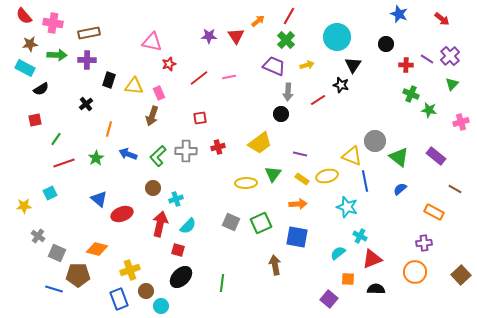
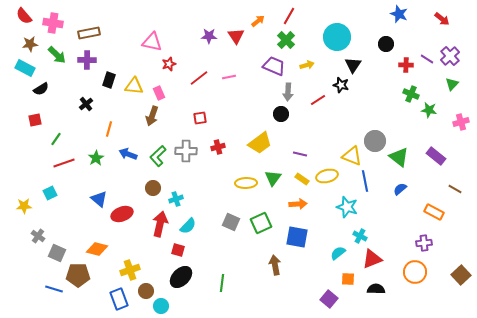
green arrow at (57, 55): rotated 42 degrees clockwise
green triangle at (273, 174): moved 4 px down
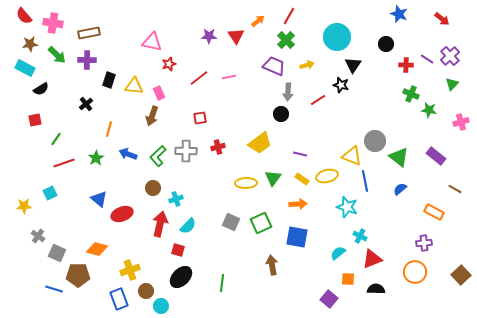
brown arrow at (275, 265): moved 3 px left
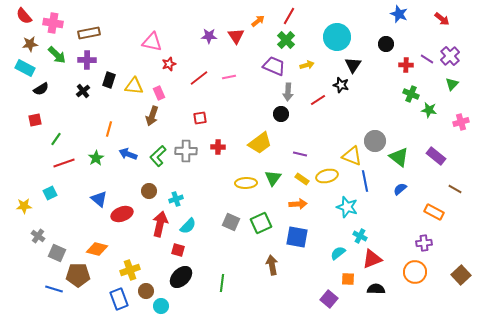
black cross at (86, 104): moved 3 px left, 13 px up
red cross at (218, 147): rotated 16 degrees clockwise
brown circle at (153, 188): moved 4 px left, 3 px down
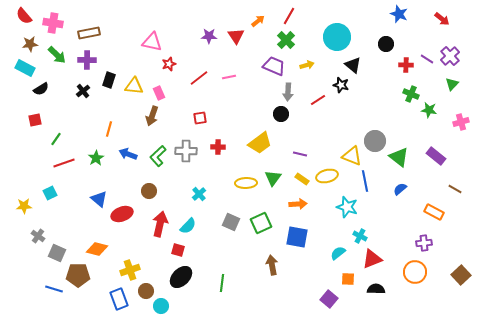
black triangle at (353, 65): rotated 24 degrees counterclockwise
cyan cross at (176, 199): moved 23 px right, 5 px up; rotated 24 degrees counterclockwise
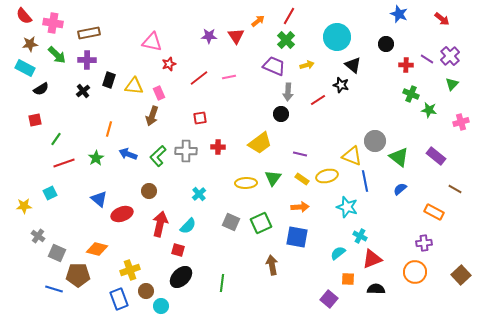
orange arrow at (298, 204): moved 2 px right, 3 px down
